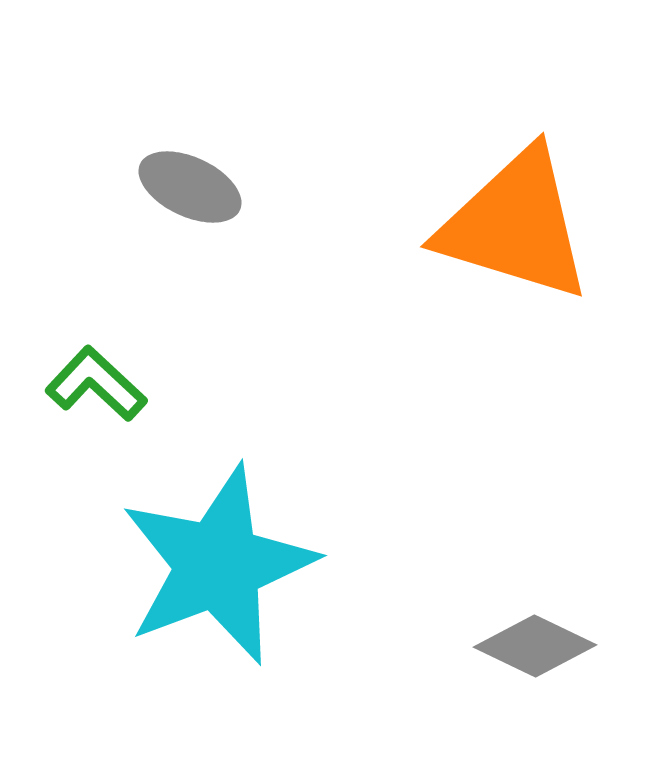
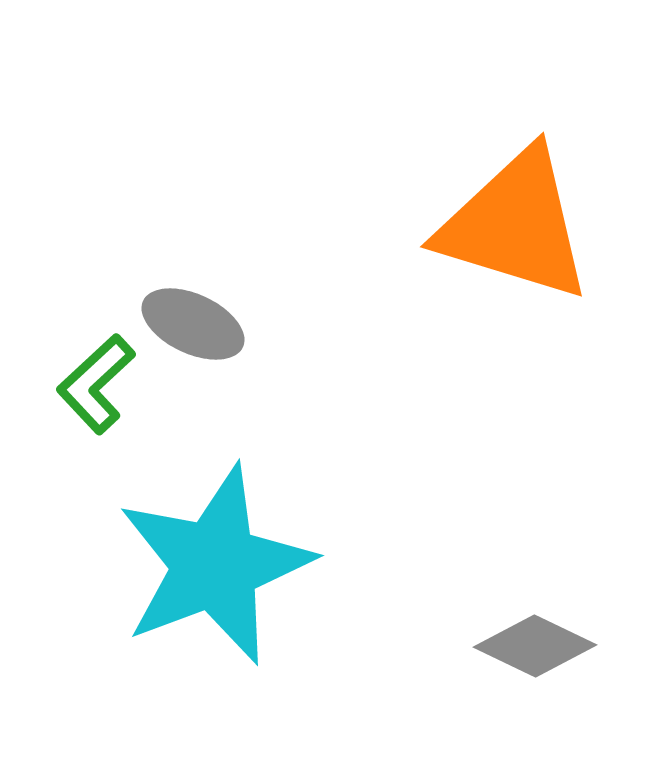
gray ellipse: moved 3 px right, 137 px down
green L-shape: rotated 86 degrees counterclockwise
cyan star: moved 3 px left
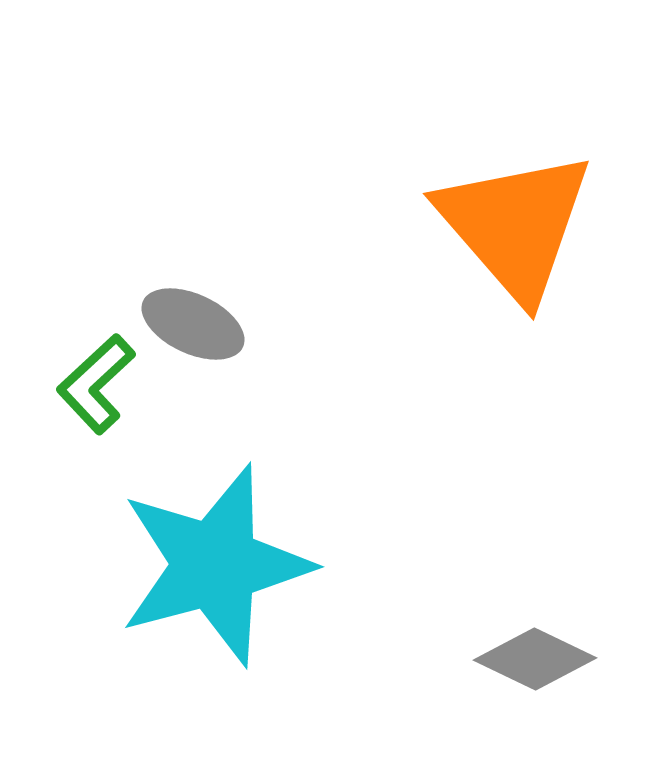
orange triangle: rotated 32 degrees clockwise
cyan star: rotated 6 degrees clockwise
gray diamond: moved 13 px down
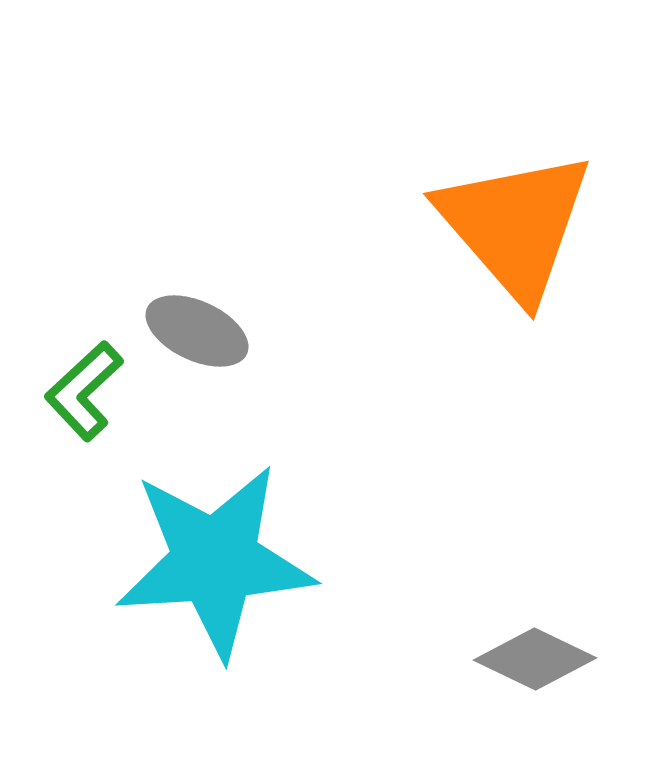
gray ellipse: moved 4 px right, 7 px down
green L-shape: moved 12 px left, 7 px down
cyan star: moved 4 px up; rotated 11 degrees clockwise
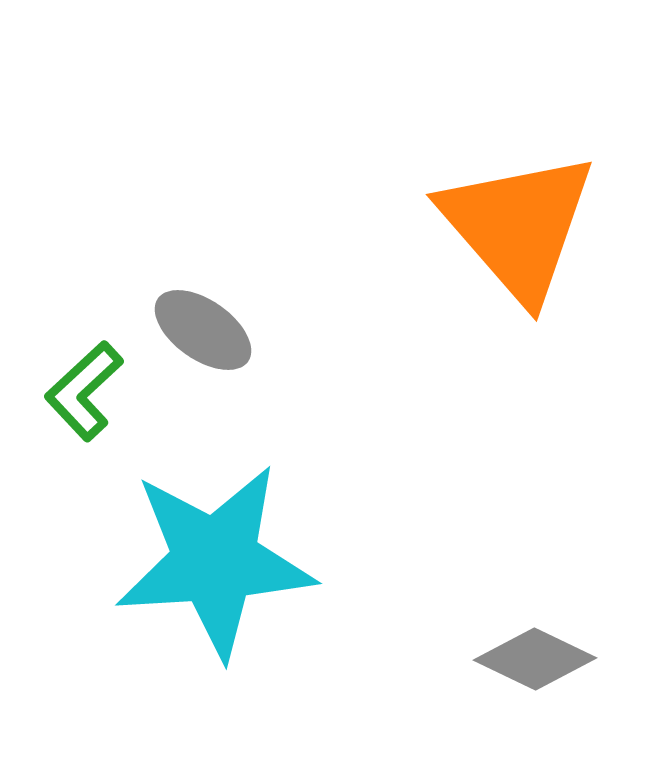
orange triangle: moved 3 px right, 1 px down
gray ellipse: moved 6 px right, 1 px up; rotated 10 degrees clockwise
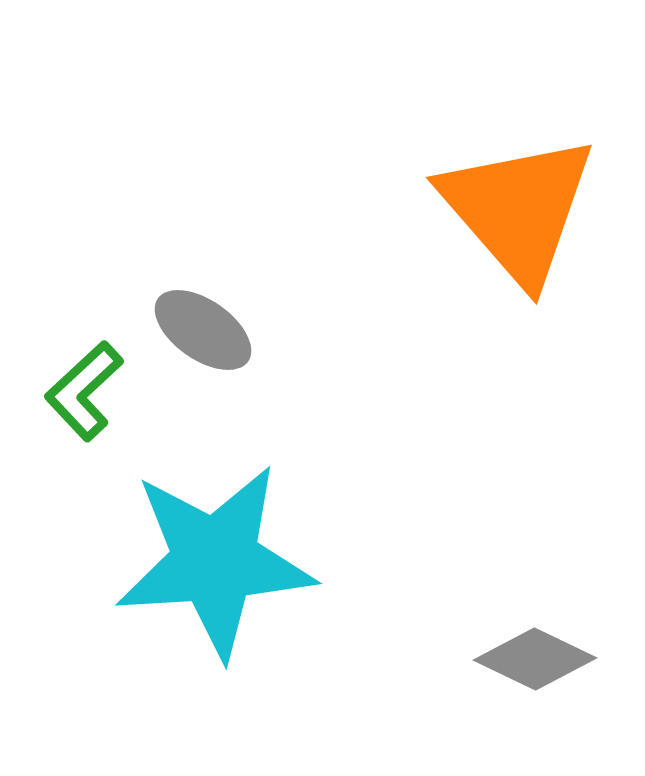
orange triangle: moved 17 px up
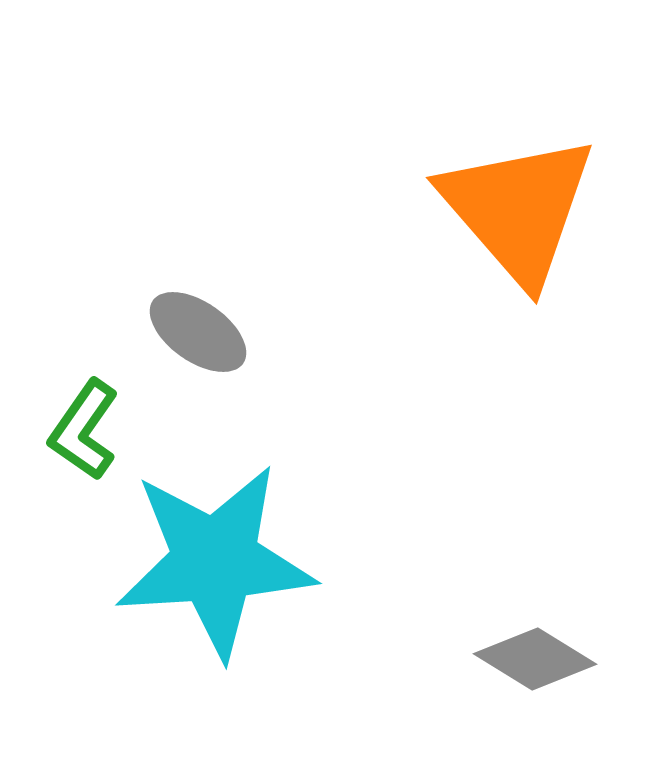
gray ellipse: moved 5 px left, 2 px down
green L-shape: moved 39 px down; rotated 12 degrees counterclockwise
gray diamond: rotated 6 degrees clockwise
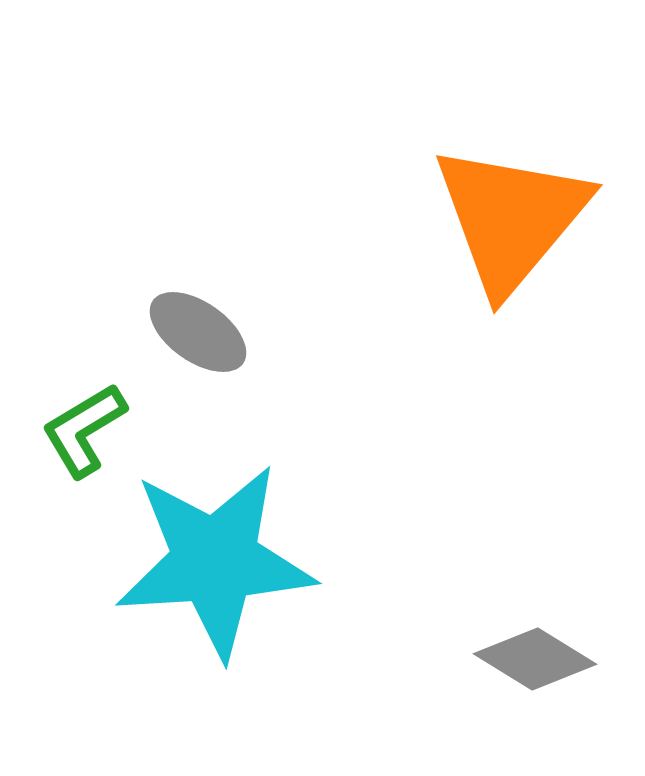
orange triangle: moved 7 px left, 9 px down; rotated 21 degrees clockwise
green L-shape: rotated 24 degrees clockwise
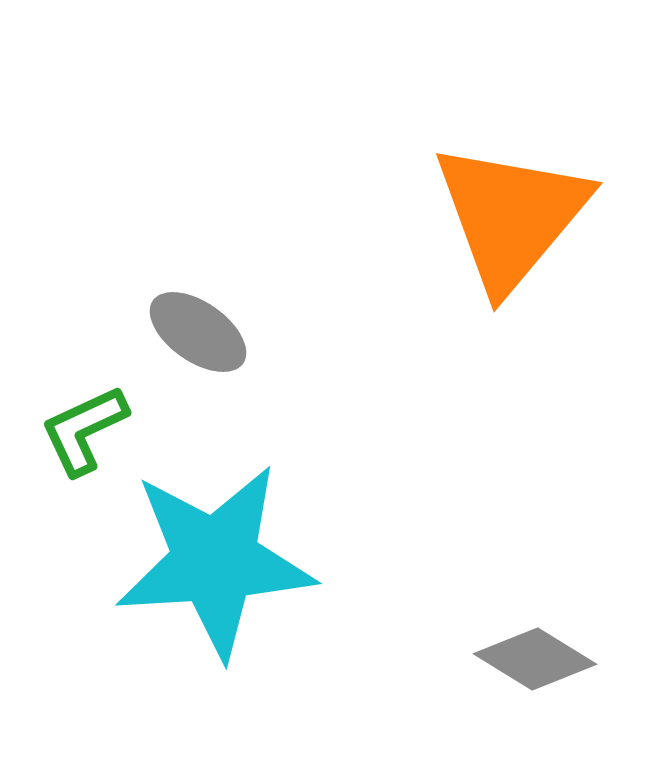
orange triangle: moved 2 px up
green L-shape: rotated 6 degrees clockwise
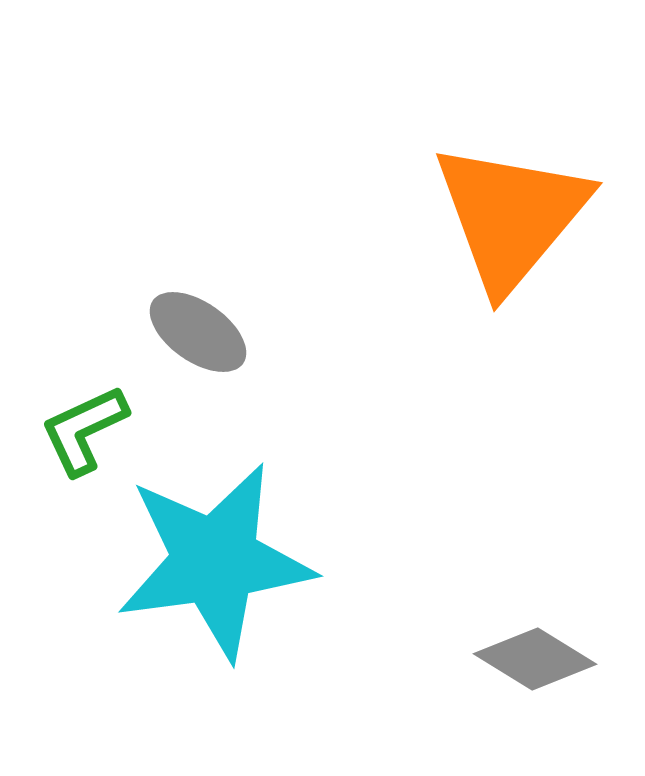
cyan star: rotated 4 degrees counterclockwise
